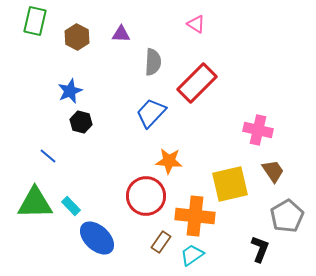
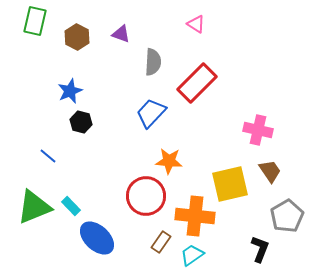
purple triangle: rotated 18 degrees clockwise
brown trapezoid: moved 3 px left
green triangle: moved 1 px left, 4 px down; rotated 21 degrees counterclockwise
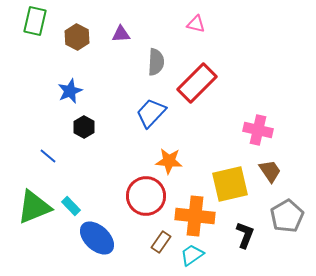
pink triangle: rotated 18 degrees counterclockwise
purple triangle: rotated 24 degrees counterclockwise
gray semicircle: moved 3 px right
black hexagon: moved 3 px right, 5 px down; rotated 15 degrees clockwise
black L-shape: moved 15 px left, 14 px up
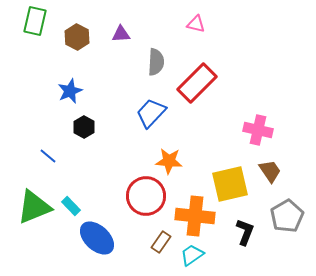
black L-shape: moved 3 px up
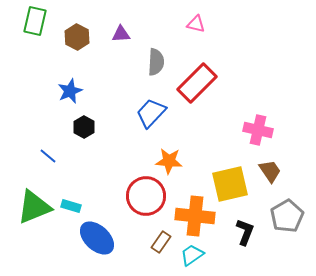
cyan rectangle: rotated 30 degrees counterclockwise
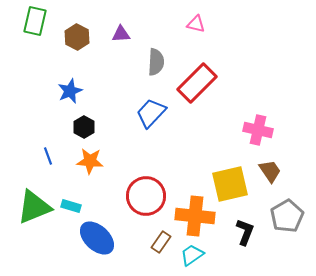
blue line: rotated 30 degrees clockwise
orange star: moved 79 px left
